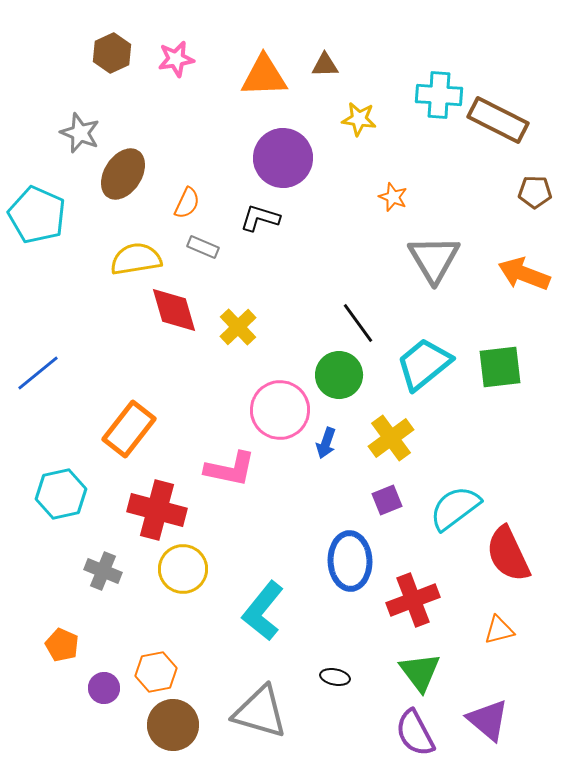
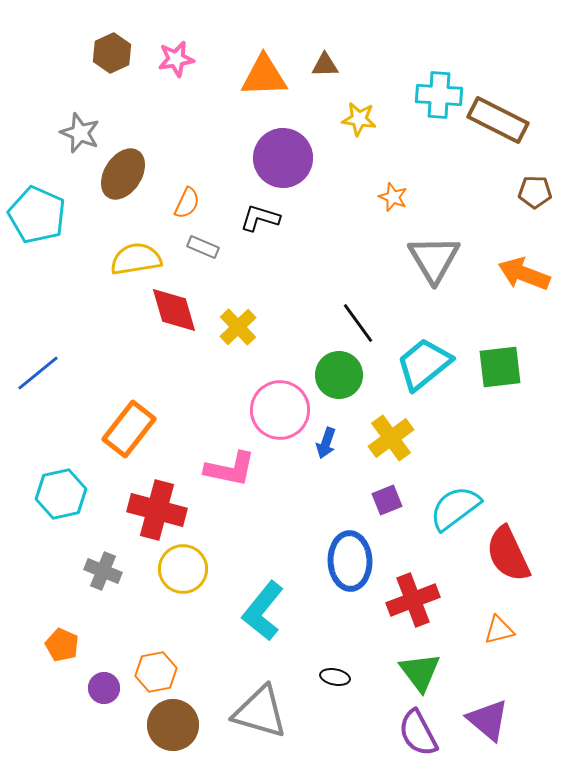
purple semicircle at (415, 733): moved 3 px right
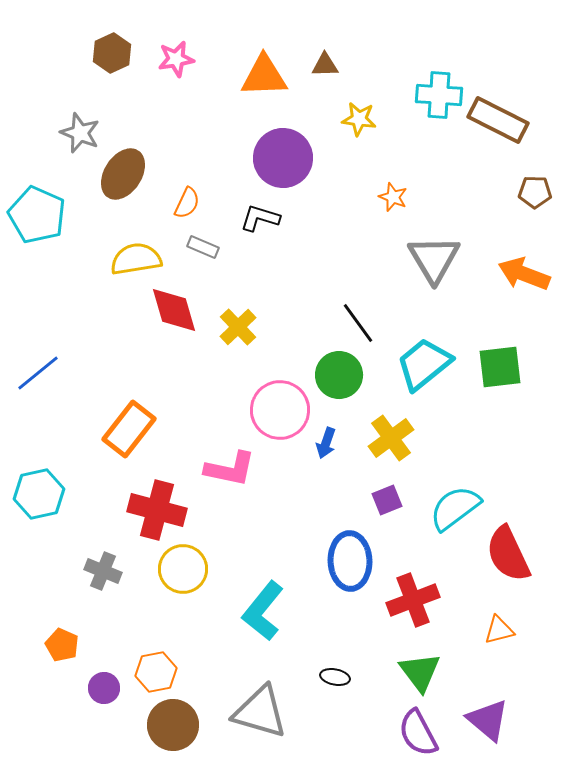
cyan hexagon at (61, 494): moved 22 px left
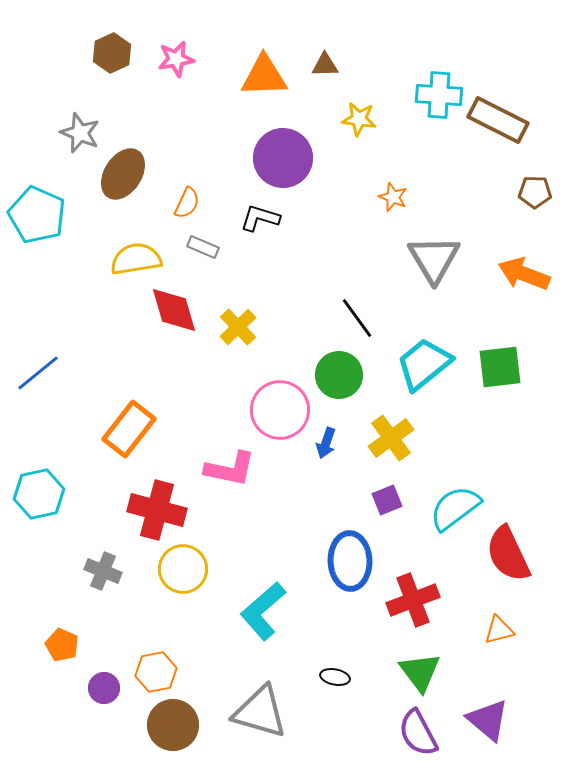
black line at (358, 323): moved 1 px left, 5 px up
cyan L-shape at (263, 611): rotated 10 degrees clockwise
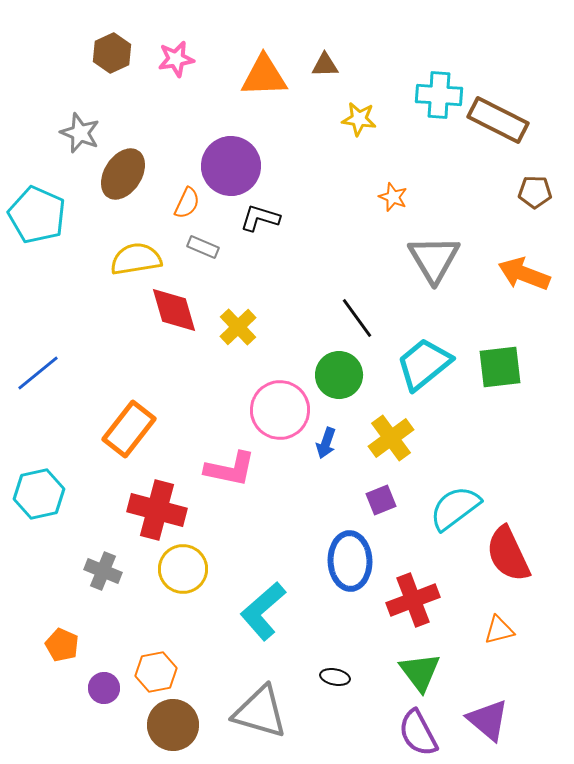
purple circle at (283, 158): moved 52 px left, 8 px down
purple square at (387, 500): moved 6 px left
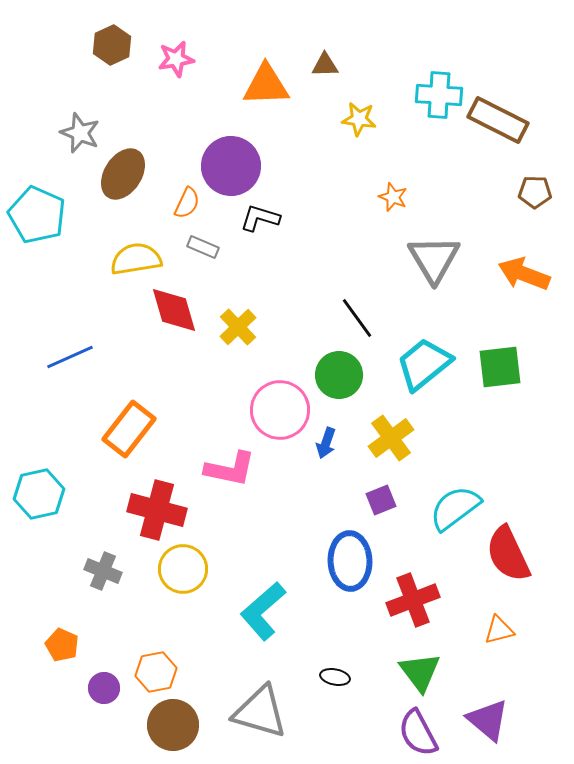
brown hexagon at (112, 53): moved 8 px up
orange triangle at (264, 76): moved 2 px right, 9 px down
blue line at (38, 373): moved 32 px right, 16 px up; rotated 15 degrees clockwise
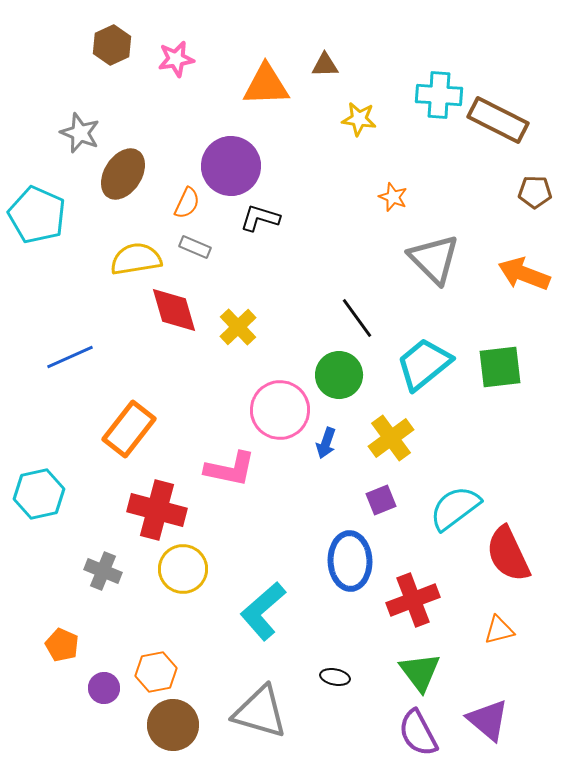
gray rectangle at (203, 247): moved 8 px left
gray triangle at (434, 259): rotated 14 degrees counterclockwise
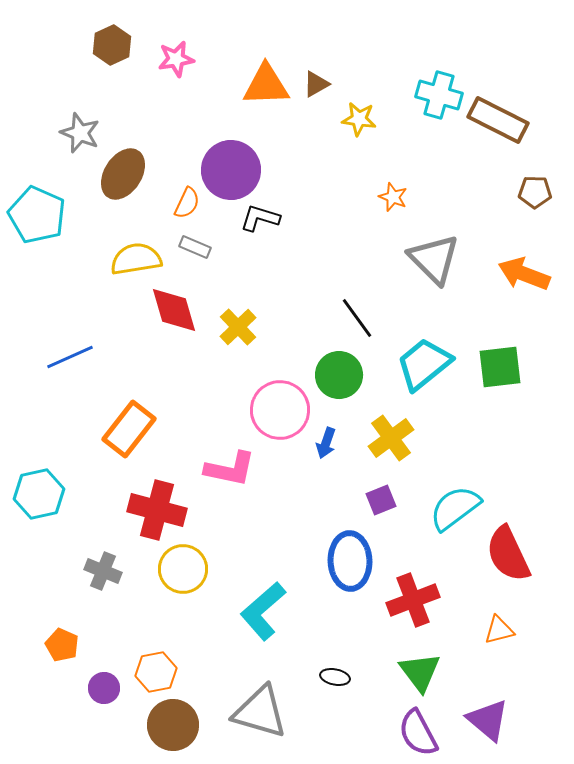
brown triangle at (325, 65): moved 9 px left, 19 px down; rotated 28 degrees counterclockwise
cyan cross at (439, 95): rotated 12 degrees clockwise
purple circle at (231, 166): moved 4 px down
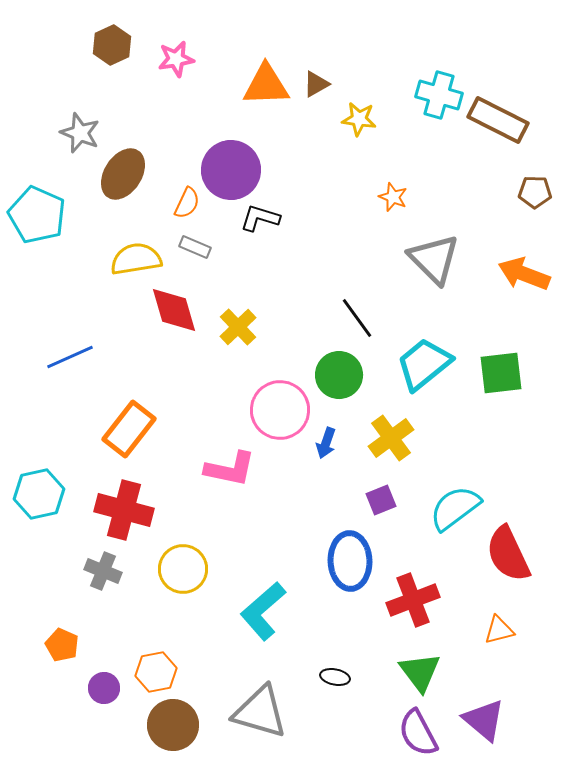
green square at (500, 367): moved 1 px right, 6 px down
red cross at (157, 510): moved 33 px left
purple triangle at (488, 720): moved 4 px left
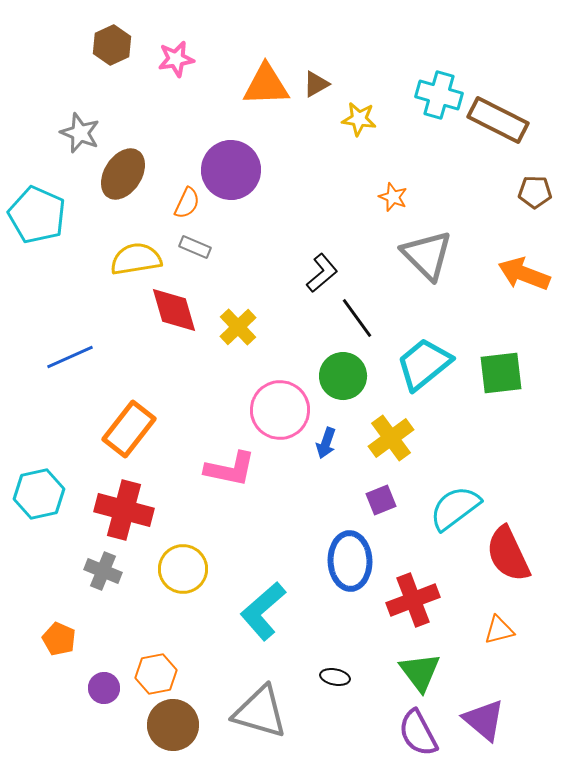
black L-shape at (260, 218): moved 62 px right, 55 px down; rotated 123 degrees clockwise
gray triangle at (434, 259): moved 7 px left, 4 px up
green circle at (339, 375): moved 4 px right, 1 px down
orange pentagon at (62, 645): moved 3 px left, 6 px up
orange hexagon at (156, 672): moved 2 px down
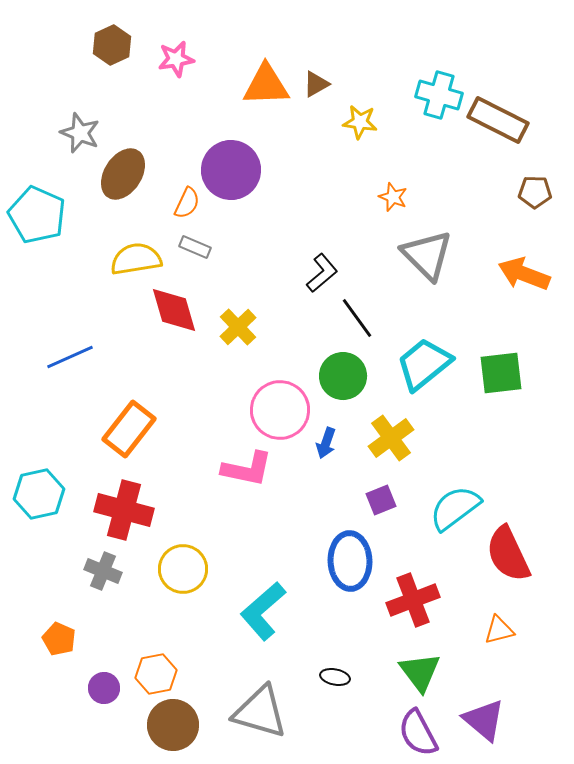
yellow star at (359, 119): moved 1 px right, 3 px down
pink L-shape at (230, 469): moved 17 px right
